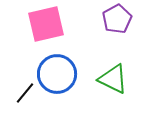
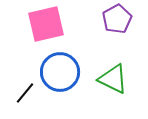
blue circle: moved 3 px right, 2 px up
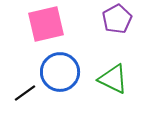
black line: rotated 15 degrees clockwise
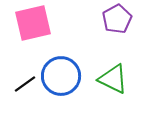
pink square: moved 13 px left, 1 px up
blue circle: moved 1 px right, 4 px down
black line: moved 9 px up
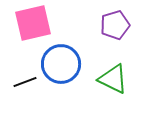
purple pentagon: moved 2 px left, 6 px down; rotated 12 degrees clockwise
blue circle: moved 12 px up
black line: moved 2 px up; rotated 15 degrees clockwise
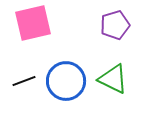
blue circle: moved 5 px right, 17 px down
black line: moved 1 px left, 1 px up
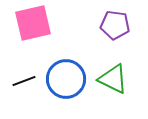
purple pentagon: rotated 24 degrees clockwise
blue circle: moved 2 px up
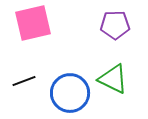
purple pentagon: rotated 8 degrees counterclockwise
blue circle: moved 4 px right, 14 px down
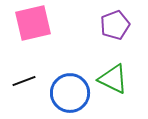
purple pentagon: rotated 20 degrees counterclockwise
